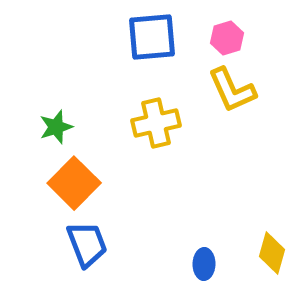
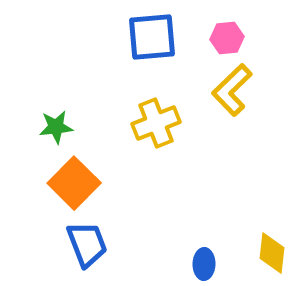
pink hexagon: rotated 12 degrees clockwise
yellow L-shape: rotated 70 degrees clockwise
yellow cross: rotated 9 degrees counterclockwise
green star: rotated 12 degrees clockwise
yellow diamond: rotated 9 degrees counterclockwise
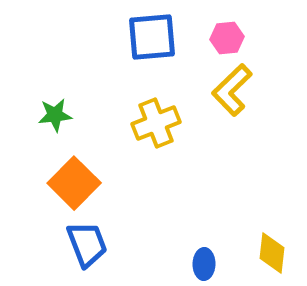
green star: moved 1 px left, 12 px up
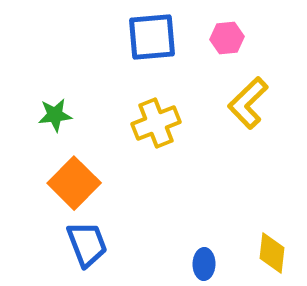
yellow L-shape: moved 16 px right, 13 px down
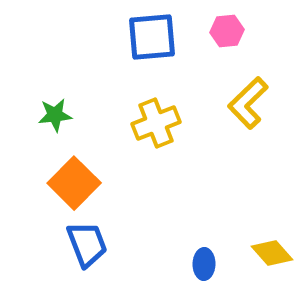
pink hexagon: moved 7 px up
yellow diamond: rotated 48 degrees counterclockwise
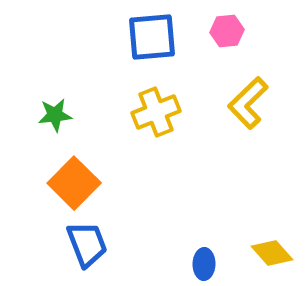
yellow cross: moved 11 px up
